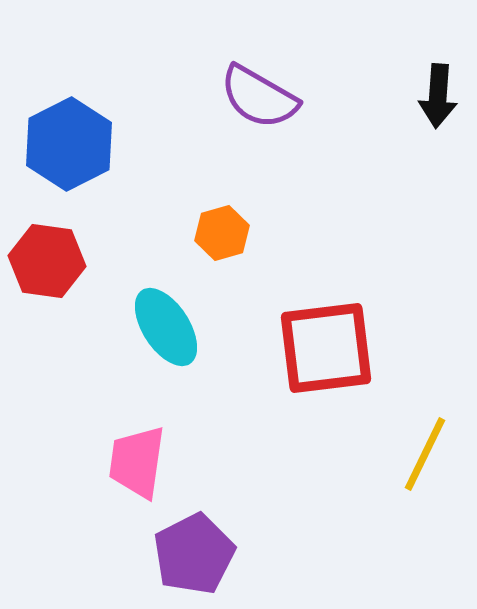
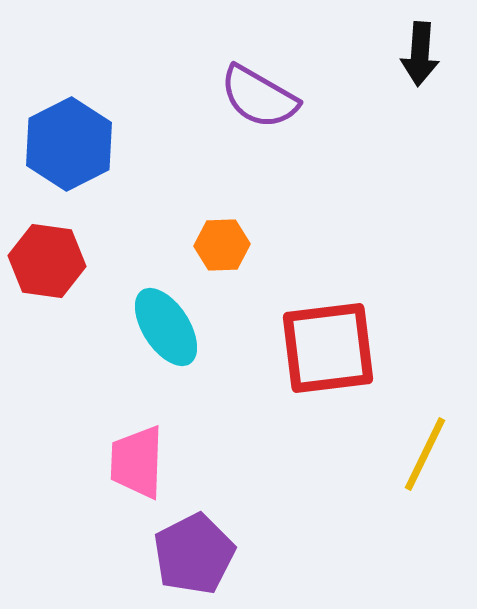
black arrow: moved 18 px left, 42 px up
orange hexagon: moved 12 px down; rotated 14 degrees clockwise
red square: moved 2 px right
pink trapezoid: rotated 6 degrees counterclockwise
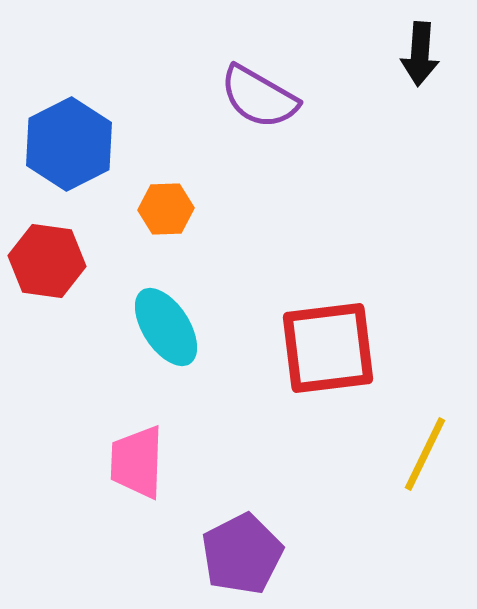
orange hexagon: moved 56 px left, 36 px up
purple pentagon: moved 48 px right
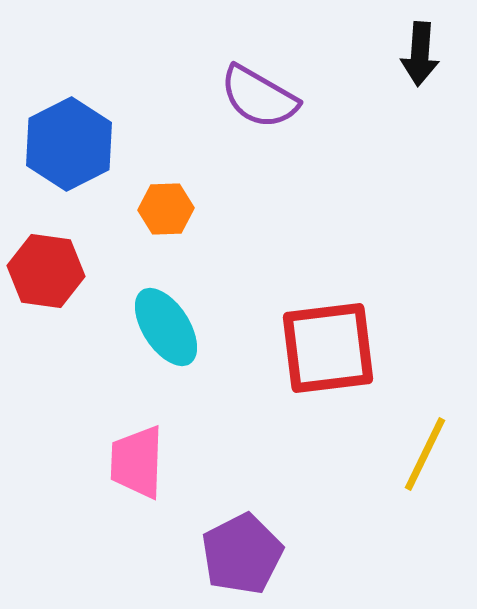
red hexagon: moved 1 px left, 10 px down
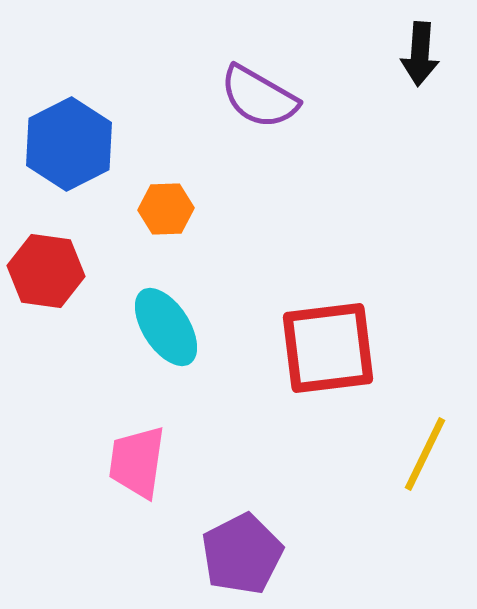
pink trapezoid: rotated 6 degrees clockwise
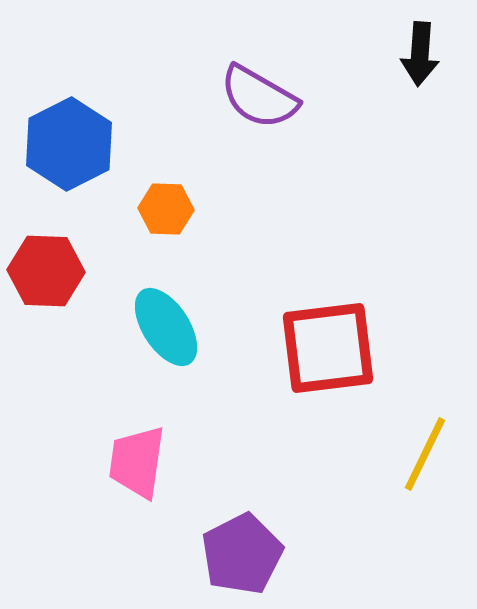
orange hexagon: rotated 4 degrees clockwise
red hexagon: rotated 6 degrees counterclockwise
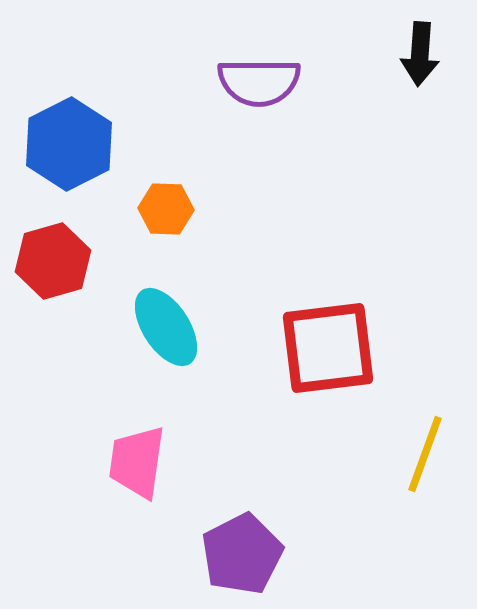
purple semicircle: moved 15 px up; rotated 30 degrees counterclockwise
red hexagon: moved 7 px right, 10 px up; rotated 18 degrees counterclockwise
yellow line: rotated 6 degrees counterclockwise
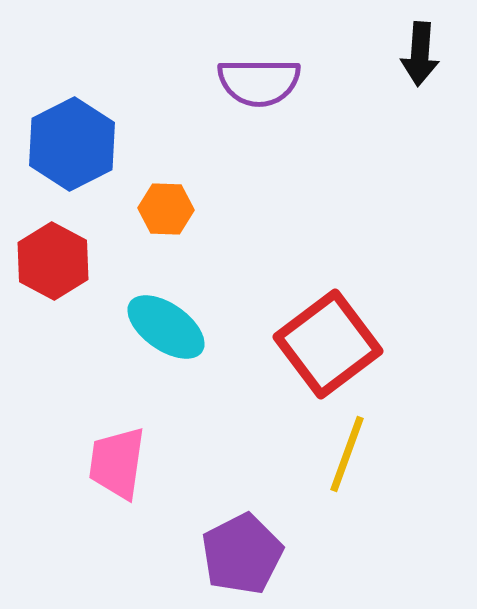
blue hexagon: moved 3 px right
red hexagon: rotated 16 degrees counterclockwise
cyan ellipse: rotated 22 degrees counterclockwise
red square: moved 4 px up; rotated 30 degrees counterclockwise
yellow line: moved 78 px left
pink trapezoid: moved 20 px left, 1 px down
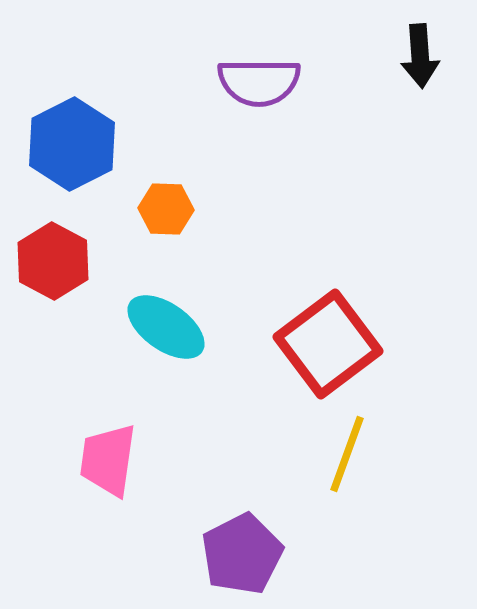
black arrow: moved 2 px down; rotated 8 degrees counterclockwise
pink trapezoid: moved 9 px left, 3 px up
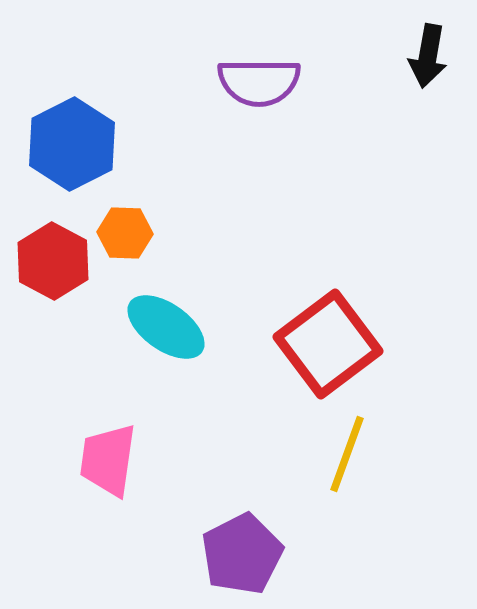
black arrow: moved 8 px right; rotated 14 degrees clockwise
orange hexagon: moved 41 px left, 24 px down
